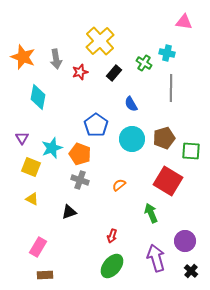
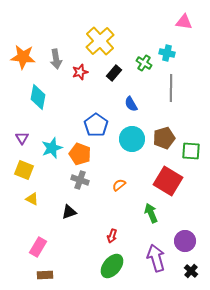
orange star: rotated 15 degrees counterclockwise
yellow square: moved 7 px left, 3 px down
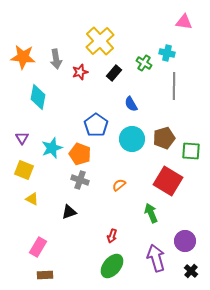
gray line: moved 3 px right, 2 px up
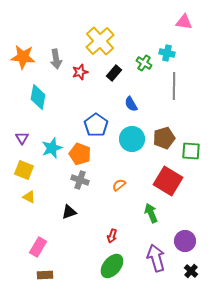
yellow triangle: moved 3 px left, 2 px up
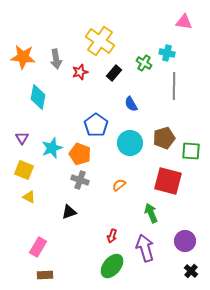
yellow cross: rotated 12 degrees counterclockwise
cyan circle: moved 2 px left, 4 px down
red square: rotated 16 degrees counterclockwise
purple arrow: moved 11 px left, 10 px up
